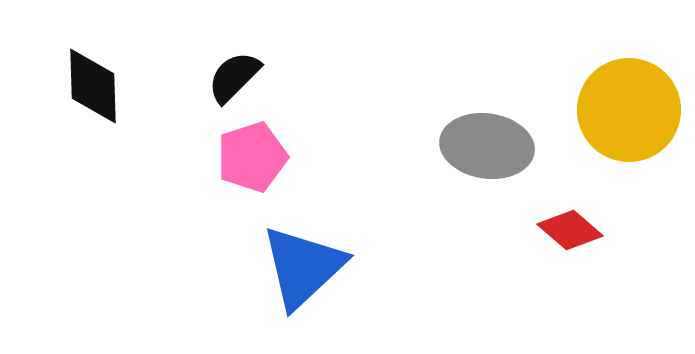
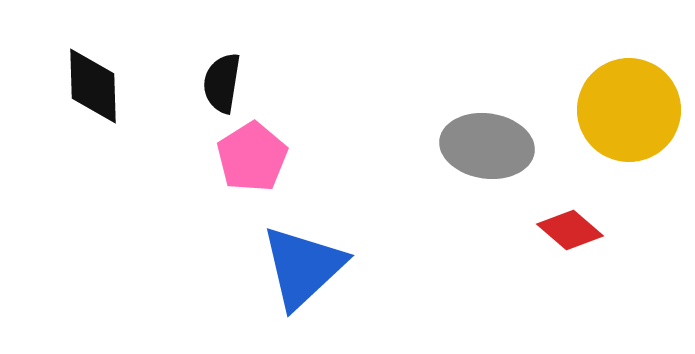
black semicircle: moved 12 px left, 6 px down; rotated 36 degrees counterclockwise
pink pentagon: rotated 14 degrees counterclockwise
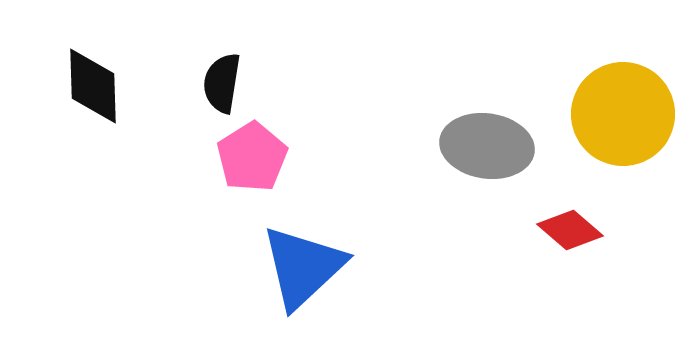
yellow circle: moved 6 px left, 4 px down
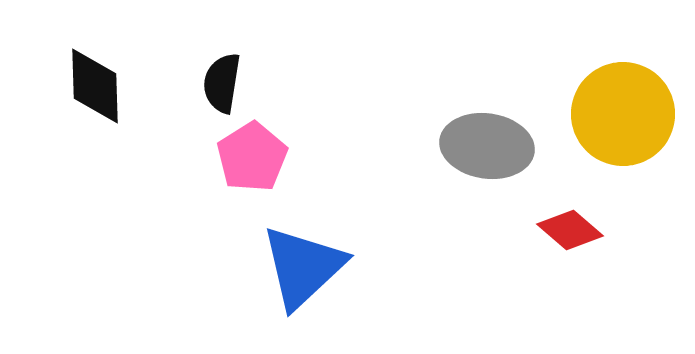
black diamond: moved 2 px right
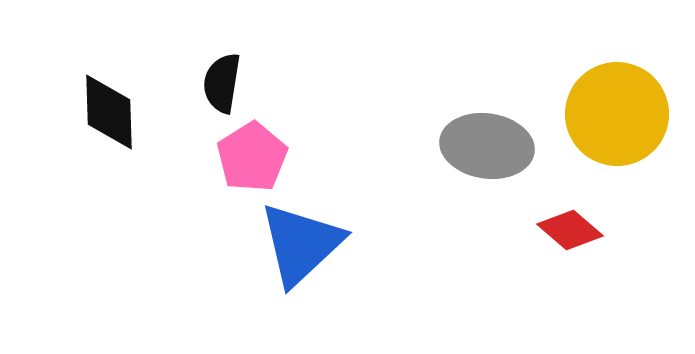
black diamond: moved 14 px right, 26 px down
yellow circle: moved 6 px left
blue triangle: moved 2 px left, 23 px up
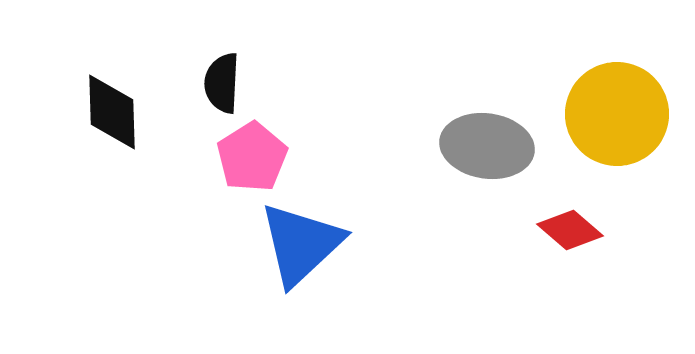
black semicircle: rotated 6 degrees counterclockwise
black diamond: moved 3 px right
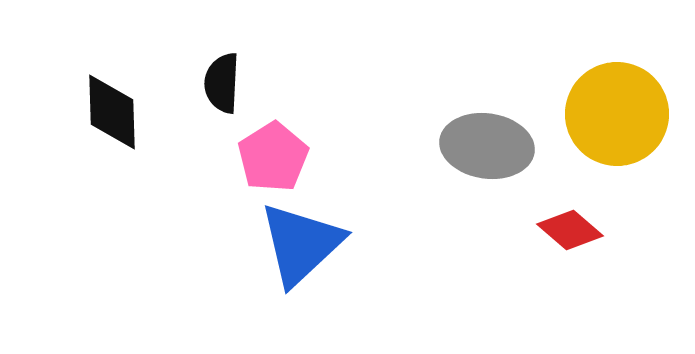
pink pentagon: moved 21 px right
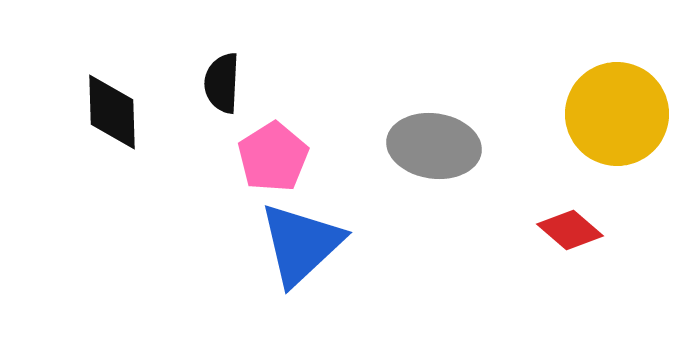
gray ellipse: moved 53 px left
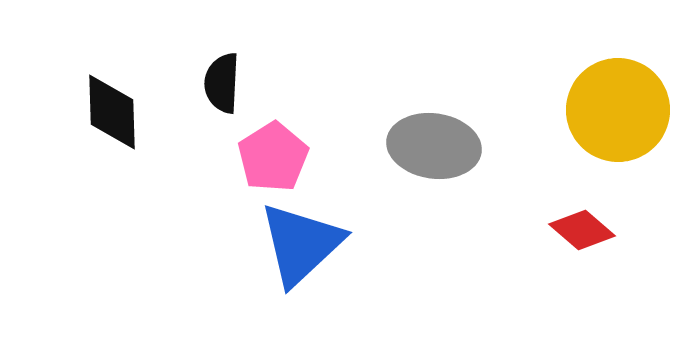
yellow circle: moved 1 px right, 4 px up
red diamond: moved 12 px right
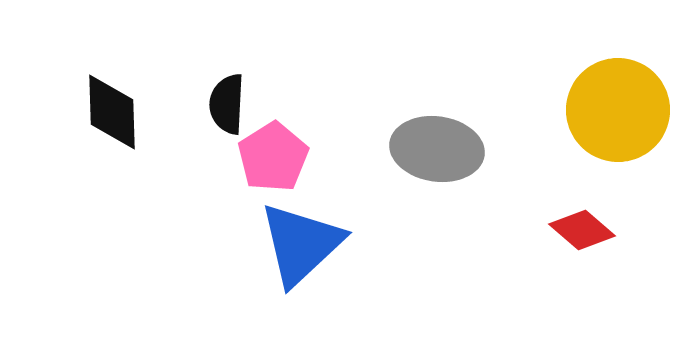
black semicircle: moved 5 px right, 21 px down
gray ellipse: moved 3 px right, 3 px down
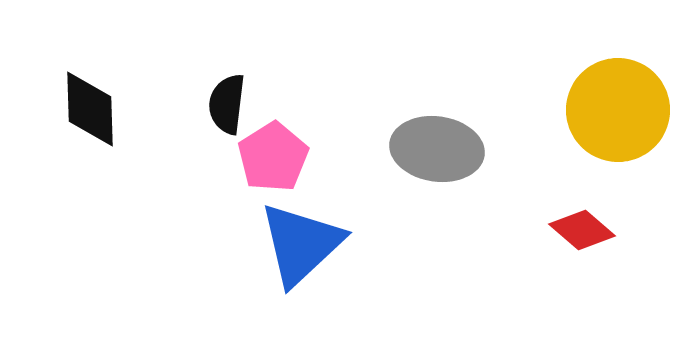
black semicircle: rotated 4 degrees clockwise
black diamond: moved 22 px left, 3 px up
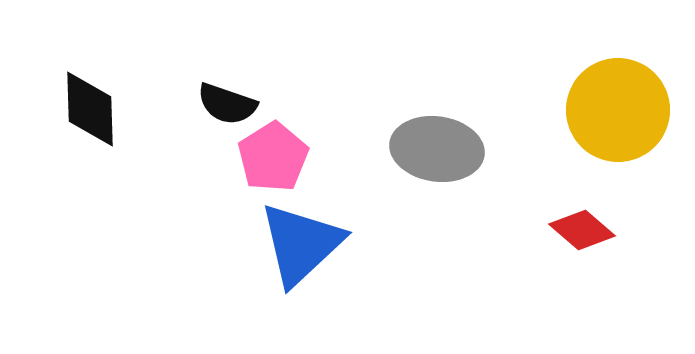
black semicircle: rotated 78 degrees counterclockwise
